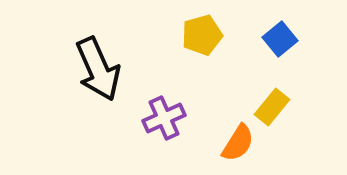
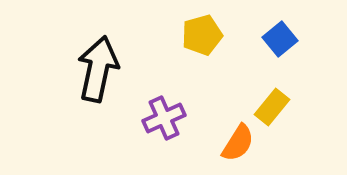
black arrow: rotated 144 degrees counterclockwise
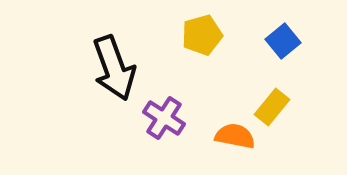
blue square: moved 3 px right, 2 px down
black arrow: moved 16 px right, 1 px up; rotated 148 degrees clockwise
purple cross: rotated 33 degrees counterclockwise
orange semicircle: moved 3 px left, 7 px up; rotated 111 degrees counterclockwise
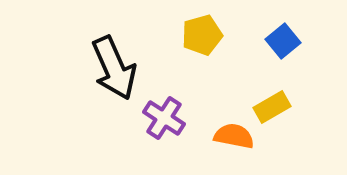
black arrow: rotated 4 degrees counterclockwise
yellow rectangle: rotated 21 degrees clockwise
orange semicircle: moved 1 px left
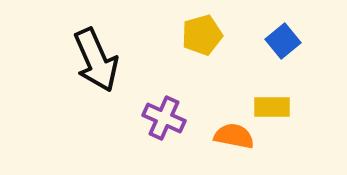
black arrow: moved 18 px left, 8 px up
yellow rectangle: rotated 30 degrees clockwise
purple cross: rotated 9 degrees counterclockwise
